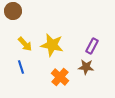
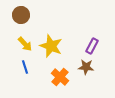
brown circle: moved 8 px right, 4 px down
yellow star: moved 1 px left, 1 px down; rotated 10 degrees clockwise
blue line: moved 4 px right
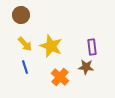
purple rectangle: moved 1 px down; rotated 35 degrees counterclockwise
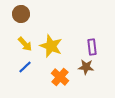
brown circle: moved 1 px up
blue line: rotated 64 degrees clockwise
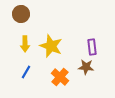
yellow arrow: rotated 42 degrees clockwise
blue line: moved 1 px right, 5 px down; rotated 16 degrees counterclockwise
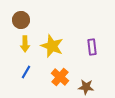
brown circle: moved 6 px down
yellow star: moved 1 px right
brown star: moved 20 px down
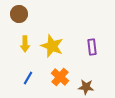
brown circle: moved 2 px left, 6 px up
blue line: moved 2 px right, 6 px down
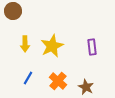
brown circle: moved 6 px left, 3 px up
yellow star: rotated 25 degrees clockwise
orange cross: moved 2 px left, 4 px down
brown star: rotated 21 degrees clockwise
